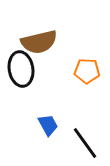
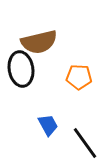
orange pentagon: moved 8 px left, 6 px down
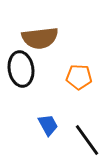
brown semicircle: moved 1 px right, 4 px up; rotated 6 degrees clockwise
black line: moved 2 px right, 3 px up
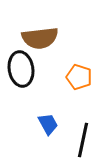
orange pentagon: rotated 15 degrees clockwise
blue trapezoid: moved 1 px up
black line: moved 4 px left; rotated 48 degrees clockwise
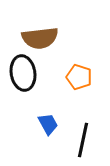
black ellipse: moved 2 px right, 4 px down
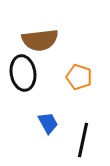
brown semicircle: moved 2 px down
blue trapezoid: moved 1 px up
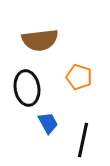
black ellipse: moved 4 px right, 15 px down
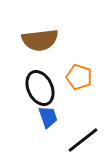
black ellipse: moved 13 px right; rotated 16 degrees counterclockwise
blue trapezoid: moved 6 px up; rotated 10 degrees clockwise
black line: rotated 40 degrees clockwise
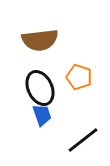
blue trapezoid: moved 6 px left, 2 px up
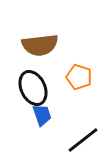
brown semicircle: moved 5 px down
black ellipse: moved 7 px left
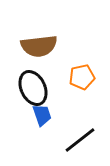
brown semicircle: moved 1 px left, 1 px down
orange pentagon: moved 3 px right; rotated 30 degrees counterclockwise
black line: moved 3 px left
